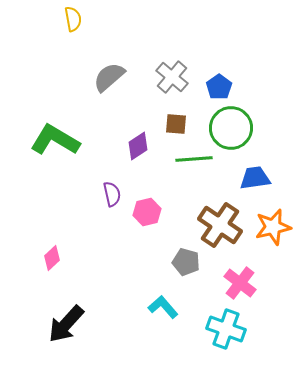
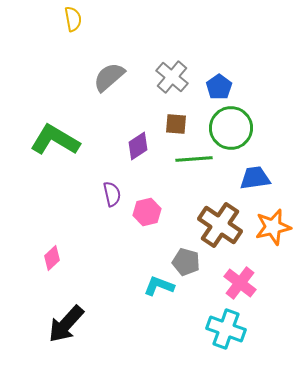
cyan L-shape: moved 4 px left, 21 px up; rotated 28 degrees counterclockwise
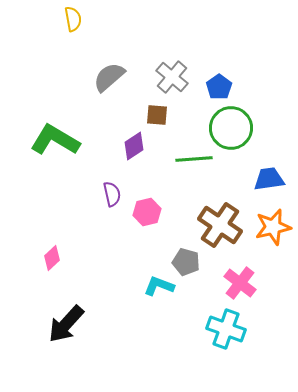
brown square: moved 19 px left, 9 px up
purple diamond: moved 4 px left
blue trapezoid: moved 14 px right, 1 px down
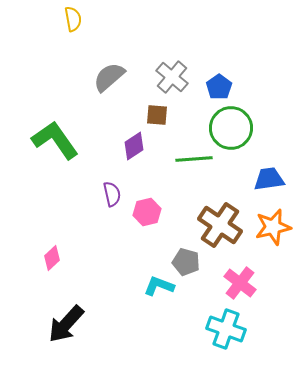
green L-shape: rotated 24 degrees clockwise
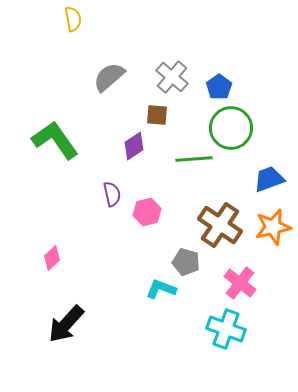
blue trapezoid: rotated 12 degrees counterclockwise
cyan L-shape: moved 2 px right, 3 px down
